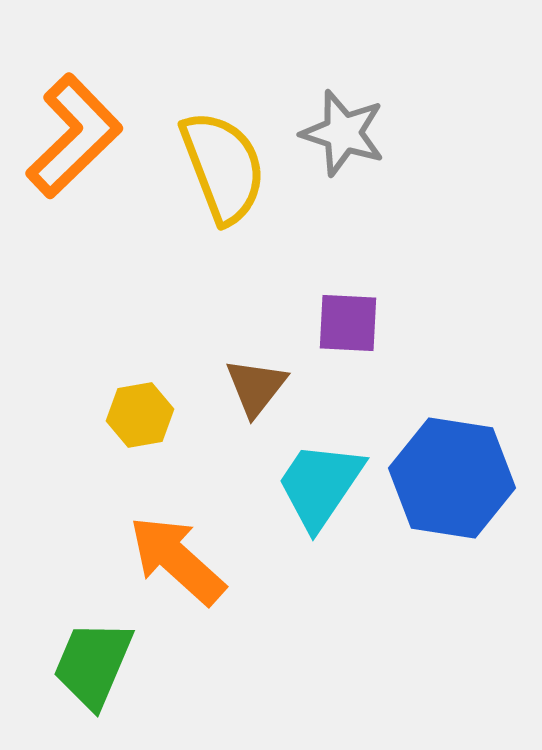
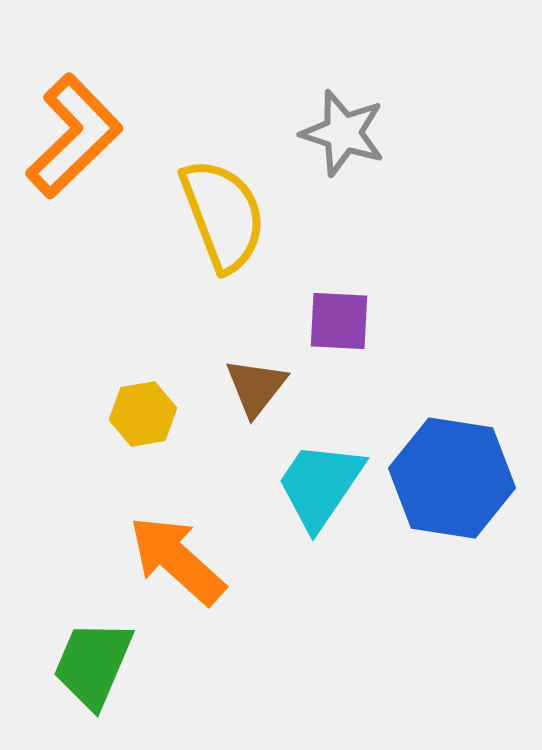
yellow semicircle: moved 48 px down
purple square: moved 9 px left, 2 px up
yellow hexagon: moved 3 px right, 1 px up
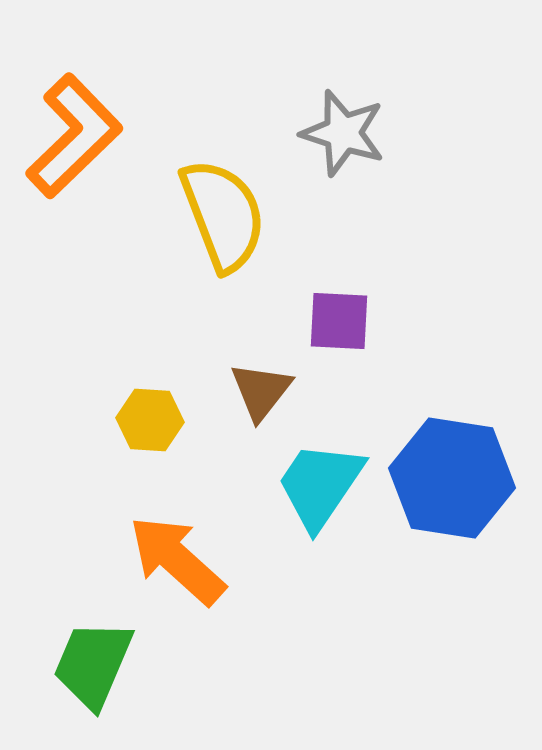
brown triangle: moved 5 px right, 4 px down
yellow hexagon: moved 7 px right, 6 px down; rotated 14 degrees clockwise
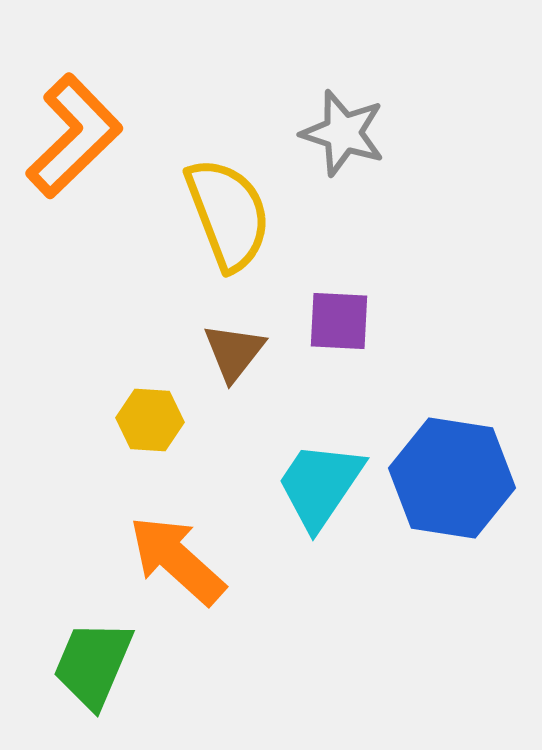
yellow semicircle: moved 5 px right, 1 px up
brown triangle: moved 27 px left, 39 px up
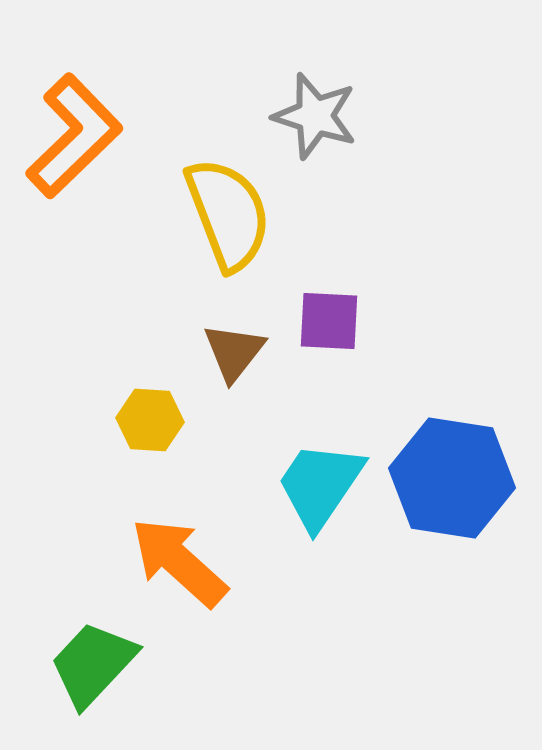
gray star: moved 28 px left, 17 px up
purple square: moved 10 px left
orange arrow: moved 2 px right, 2 px down
green trapezoid: rotated 20 degrees clockwise
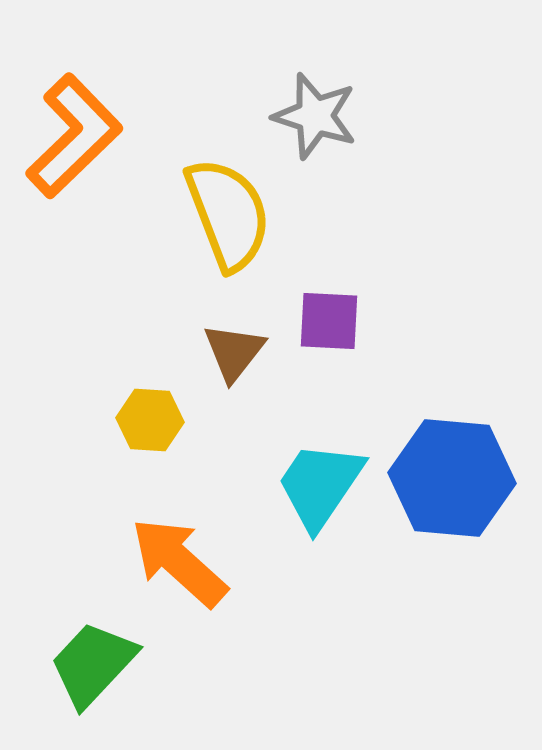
blue hexagon: rotated 4 degrees counterclockwise
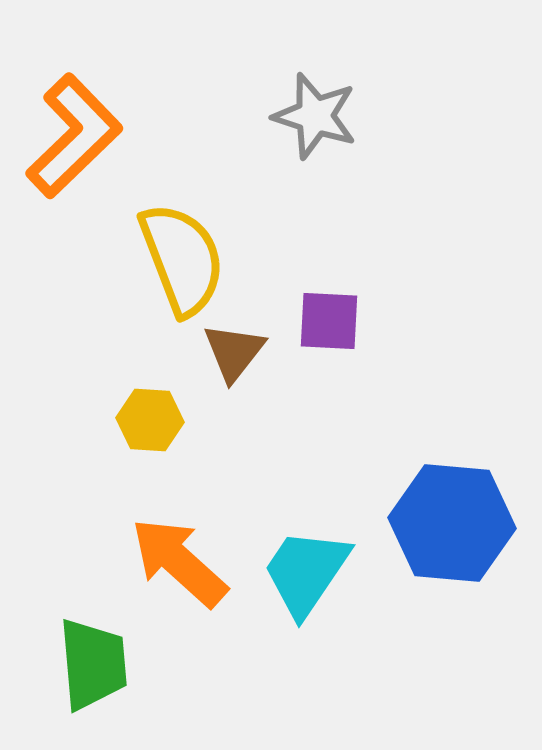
yellow semicircle: moved 46 px left, 45 px down
blue hexagon: moved 45 px down
cyan trapezoid: moved 14 px left, 87 px down
green trapezoid: rotated 132 degrees clockwise
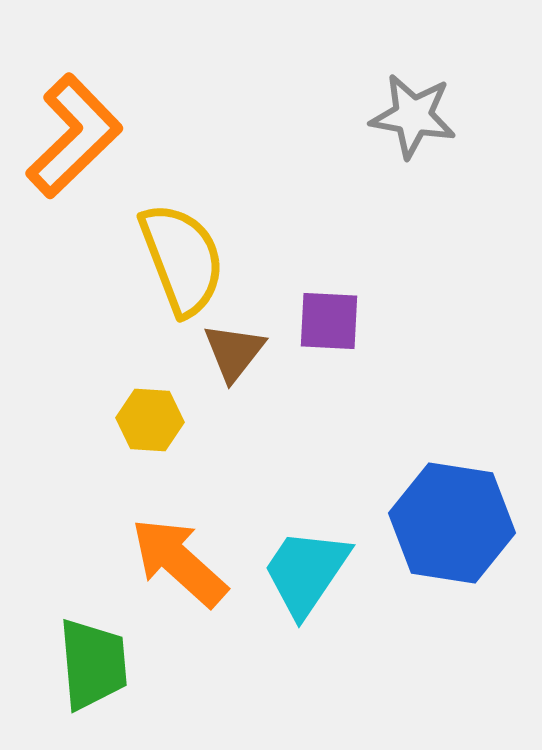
gray star: moved 98 px right; rotated 8 degrees counterclockwise
blue hexagon: rotated 4 degrees clockwise
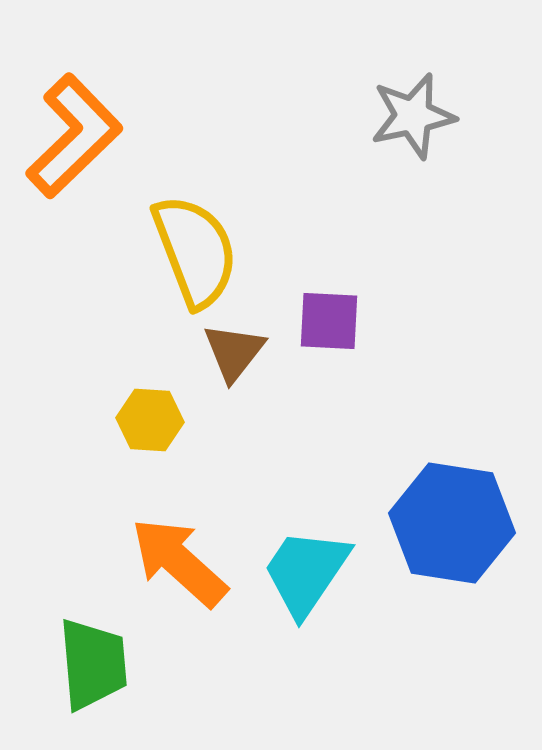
gray star: rotated 22 degrees counterclockwise
yellow semicircle: moved 13 px right, 8 px up
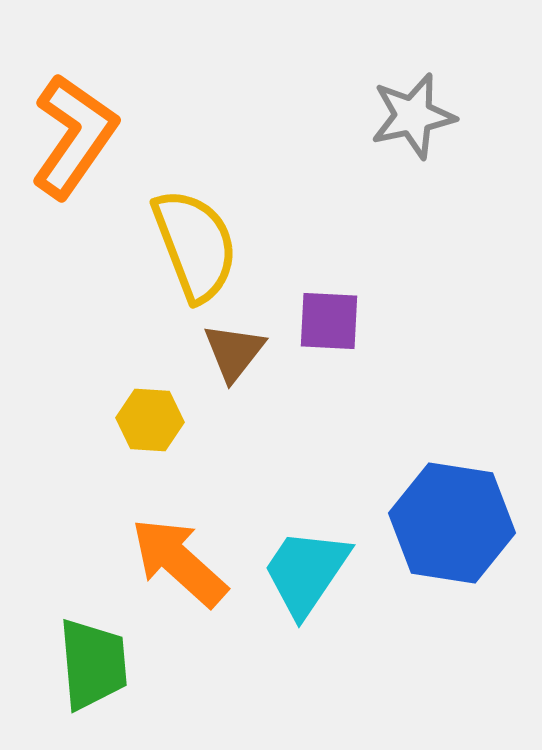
orange L-shape: rotated 11 degrees counterclockwise
yellow semicircle: moved 6 px up
